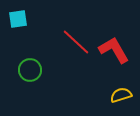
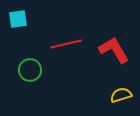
red line: moved 10 px left, 2 px down; rotated 56 degrees counterclockwise
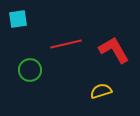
yellow semicircle: moved 20 px left, 4 px up
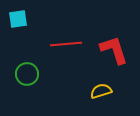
red line: rotated 8 degrees clockwise
red L-shape: rotated 12 degrees clockwise
green circle: moved 3 px left, 4 px down
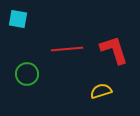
cyan square: rotated 18 degrees clockwise
red line: moved 1 px right, 5 px down
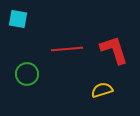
yellow semicircle: moved 1 px right, 1 px up
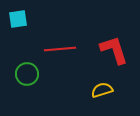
cyan square: rotated 18 degrees counterclockwise
red line: moved 7 px left
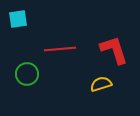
yellow semicircle: moved 1 px left, 6 px up
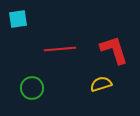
green circle: moved 5 px right, 14 px down
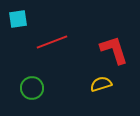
red line: moved 8 px left, 7 px up; rotated 16 degrees counterclockwise
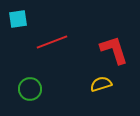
green circle: moved 2 px left, 1 px down
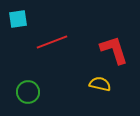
yellow semicircle: moved 1 px left; rotated 30 degrees clockwise
green circle: moved 2 px left, 3 px down
